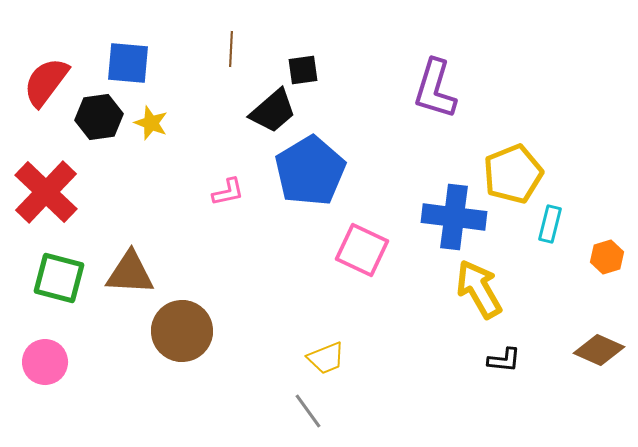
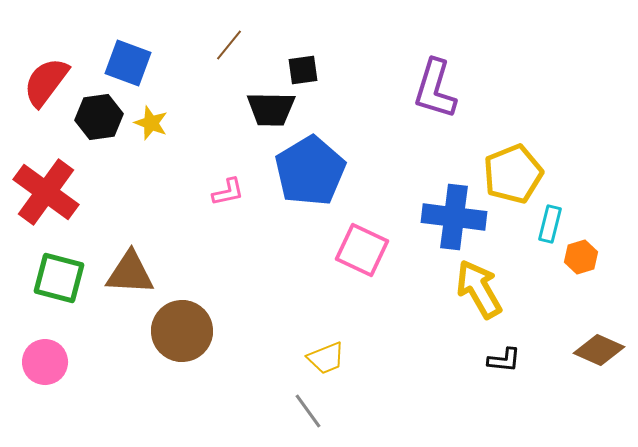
brown line: moved 2 px left, 4 px up; rotated 36 degrees clockwise
blue square: rotated 15 degrees clockwise
black trapezoid: moved 2 px left, 2 px up; rotated 42 degrees clockwise
red cross: rotated 8 degrees counterclockwise
orange hexagon: moved 26 px left
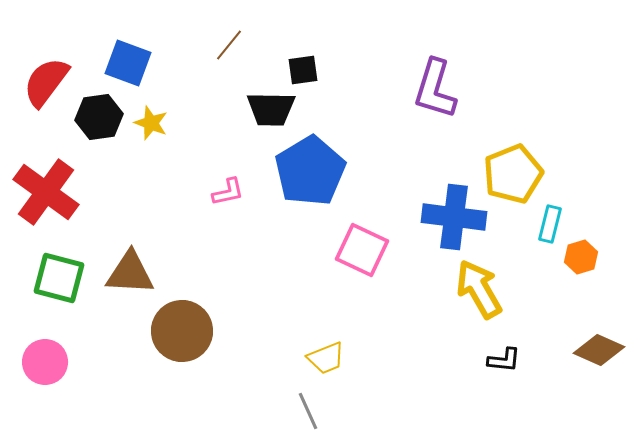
gray line: rotated 12 degrees clockwise
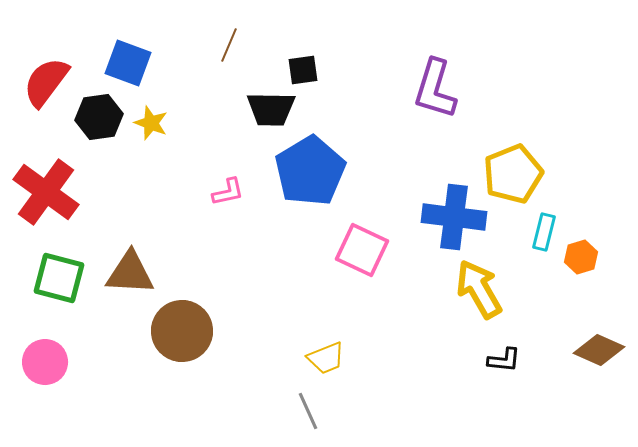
brown line: rotated 16 degrees counterclockwise
cyan rectangle: moved 6 px left, 8 px down
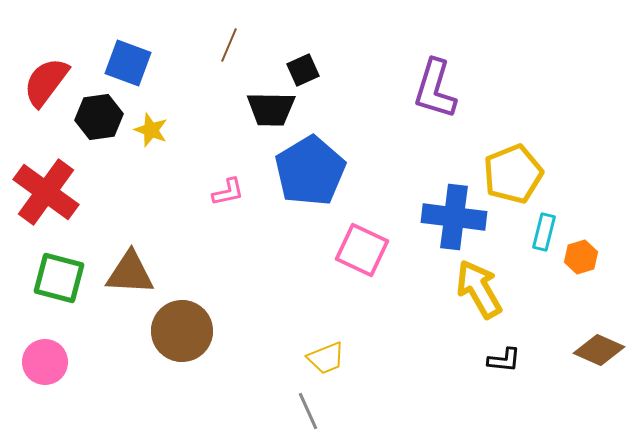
black square: rotated 16 degrees counterclockwise
yellow star: moved 7 px down
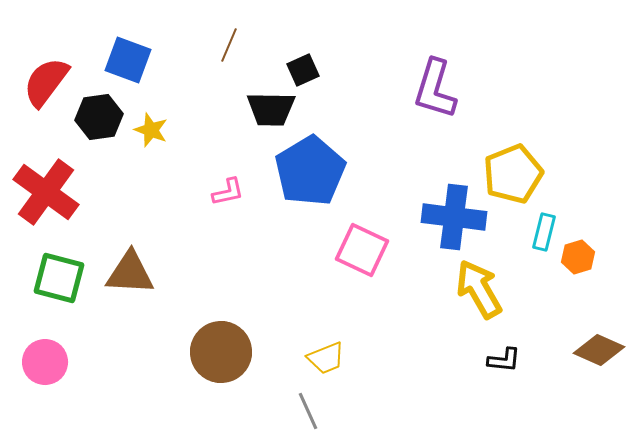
blue square: moved 3 px up
orange hexagon: moved 3 px left
brown circle: moved 39 px right, 21 px down
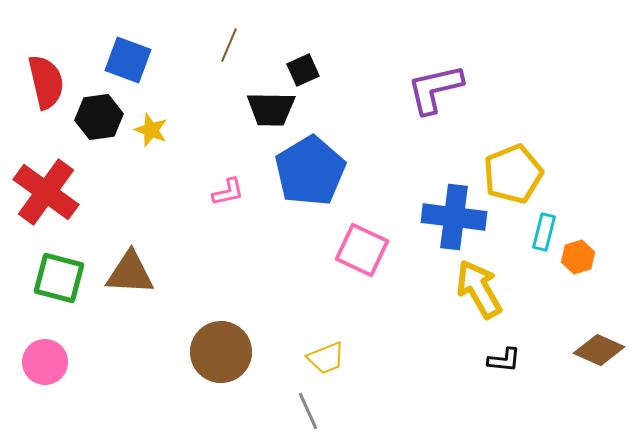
red semicircle: rotated 130 degrees clockwise
purple L-shape: rotated 60 degrees clockwise
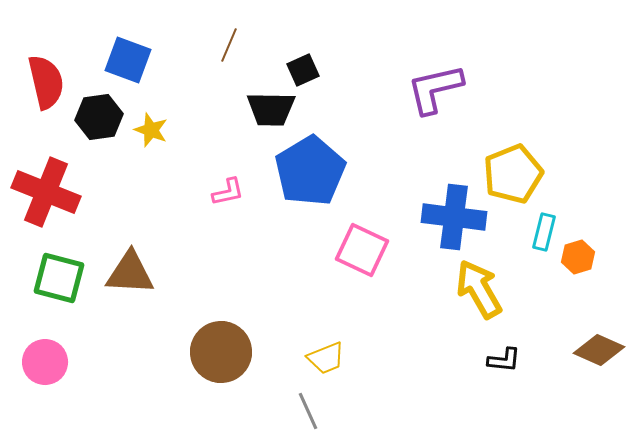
red cross: rotated 14 degrees counterclockwise
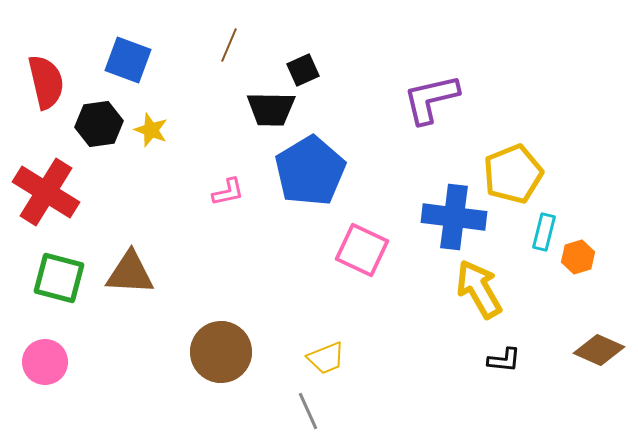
purple L-shape: moved 4 px left, 10 px down
black hexagon: moved 7 px down
red cross: rotated 10 degrees clockwise
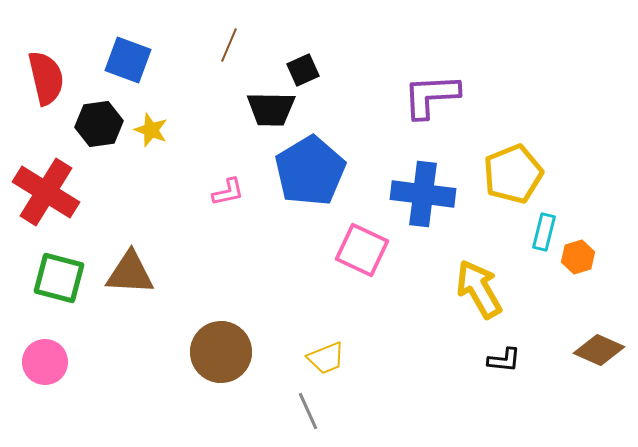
red semicircle: moved 4 px up
purple L-shape: moved 3 px up; rotated 10 degrees clockwise
blue cross: moved 31 px left, 23 px up
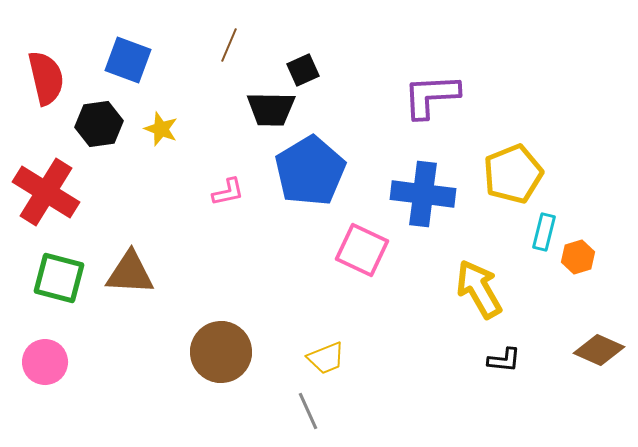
yellow star: moved 10 px right, 1 px up
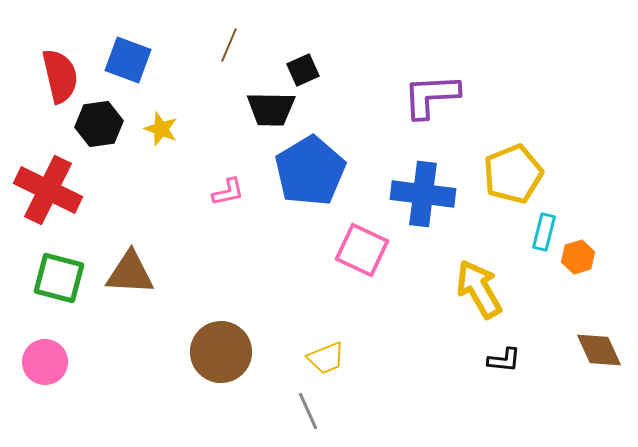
red semicircle: moved 14 px right, 2 px up
red cross: moved 2 px right, 2 px up; rotated 6 degrees counterclockwise
brown diamond: rotated 42 degrees clockwise
